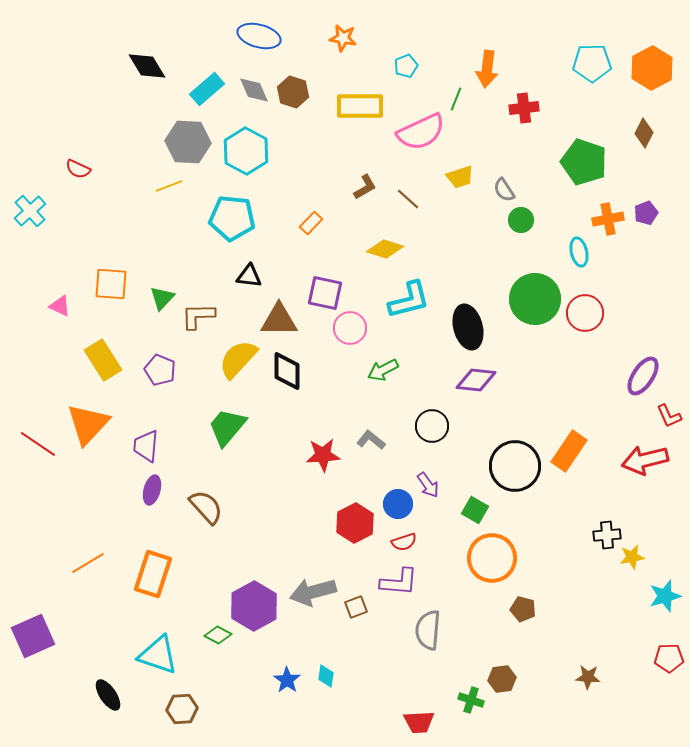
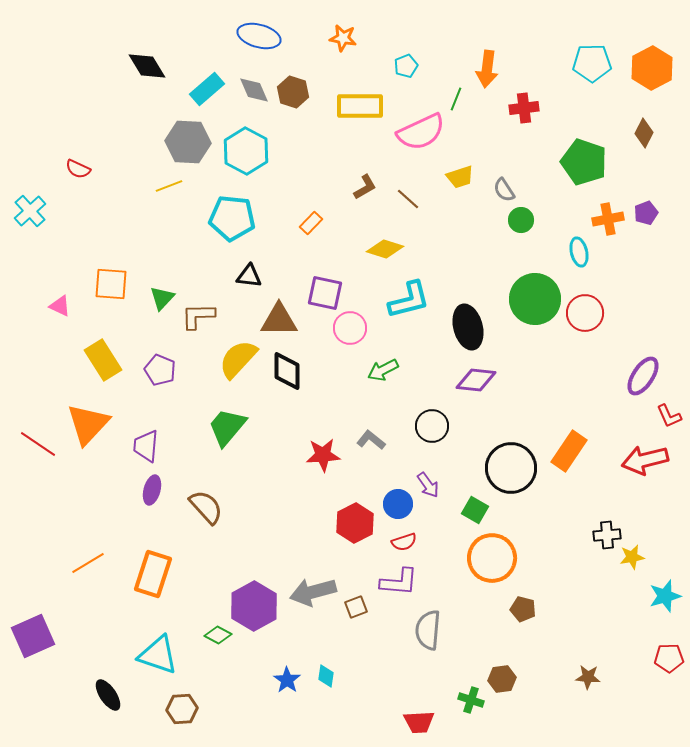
black circle at (515, 466): moved 4 px left, 2 px down
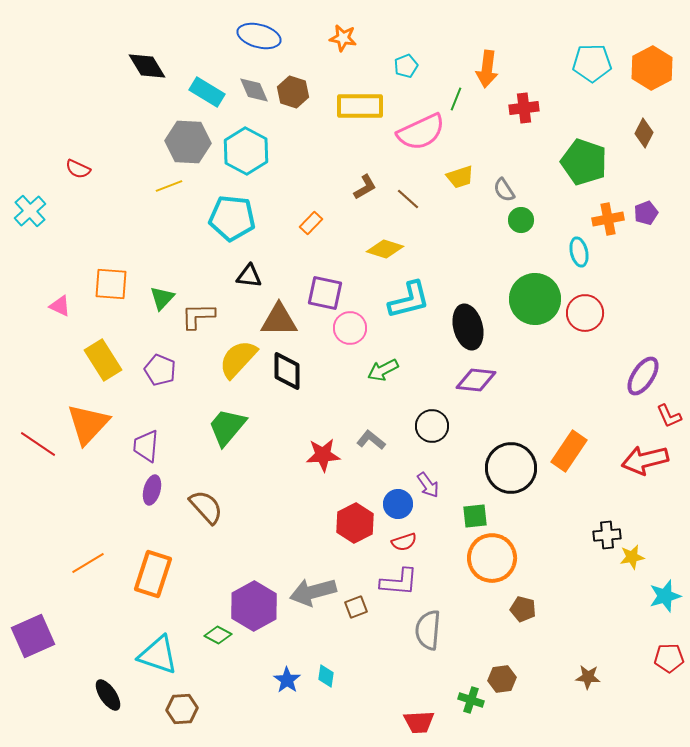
cyan rectangle at (207, 89): moved 3 px down; rotated 72 degrees clockwise
green square at (475, 510): moved 6 px down; rotated 36 degrees counterclockwise
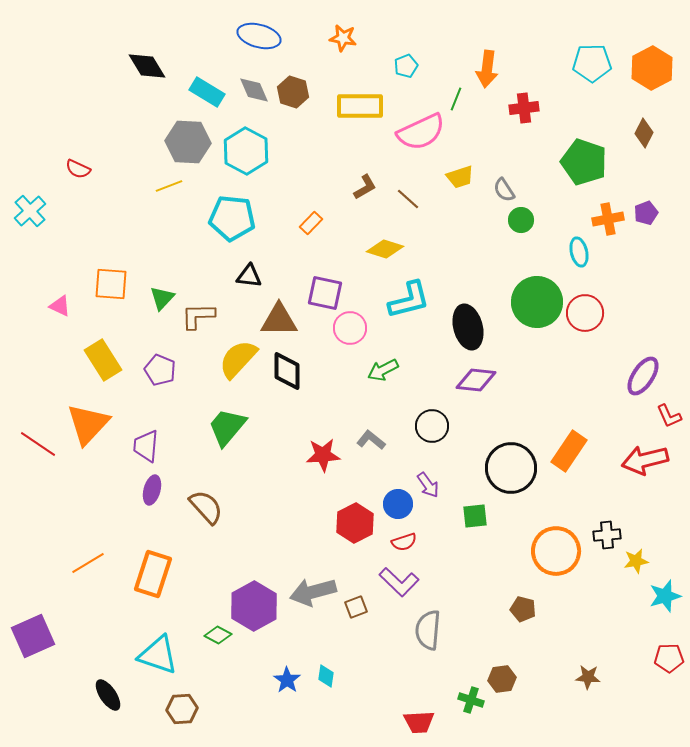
green circle at (535, 299): moved 2 px right, 3 px down
yellow star at (632, 557): moved 4 px right, 4 px down
orange circle at (492, 558): moved 64 px right, 7 px up
purple L-shape at (399, 582): rotated 39 degrees clockwise
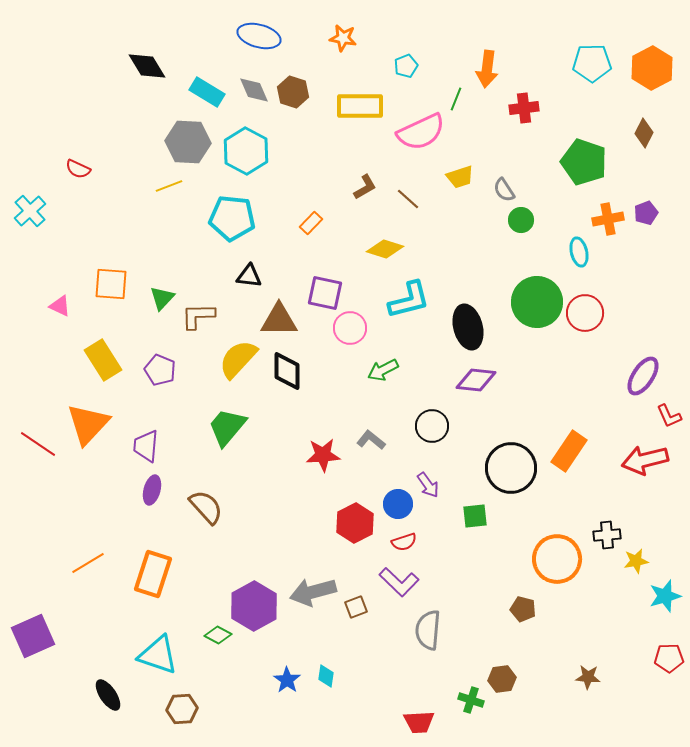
orange circle at (556, 551): moved 1 px right, 8 px down
